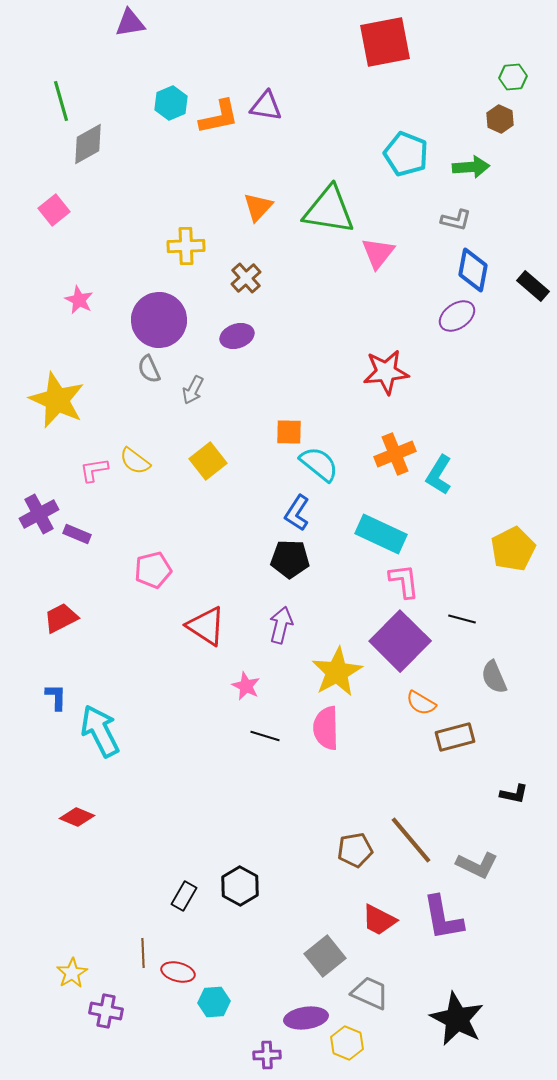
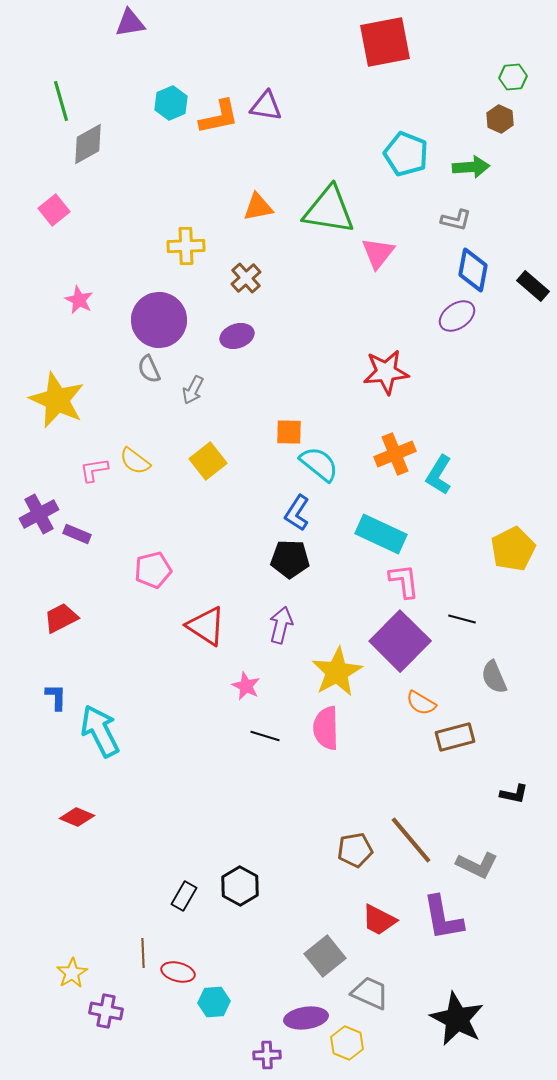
orange triangle at (258, 207): rotated 36 degrees clockwise
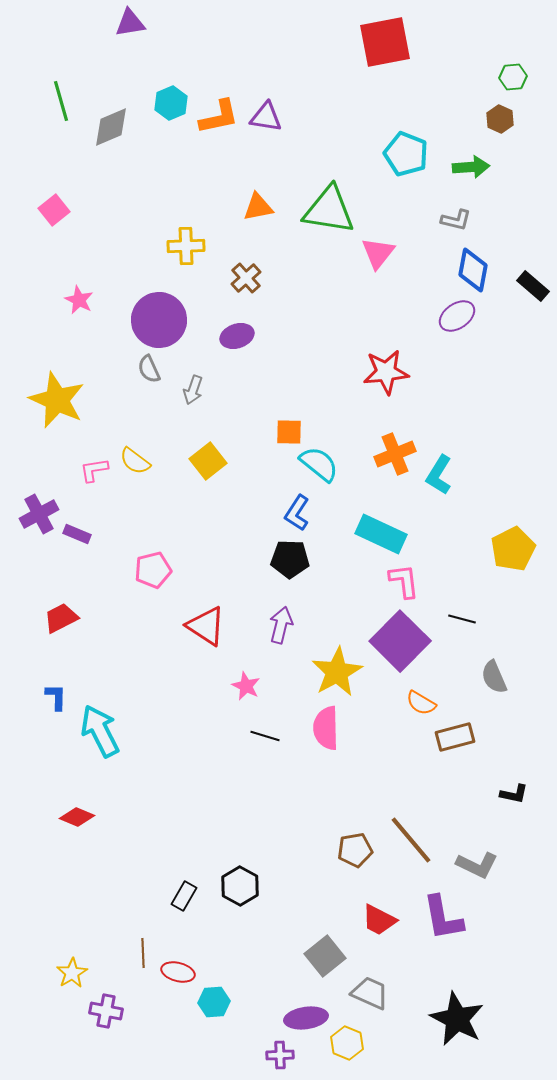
purple triangle at (266, 106): moved 11 px down
gray diamond at (88, 144): moved 23 px right, 17 px up; rotated 6 degrees clockwise
gray arrow at (193, 390): rotated 8 degrees counterclockwise
purple cross at (267, 1055): moved 13 px right
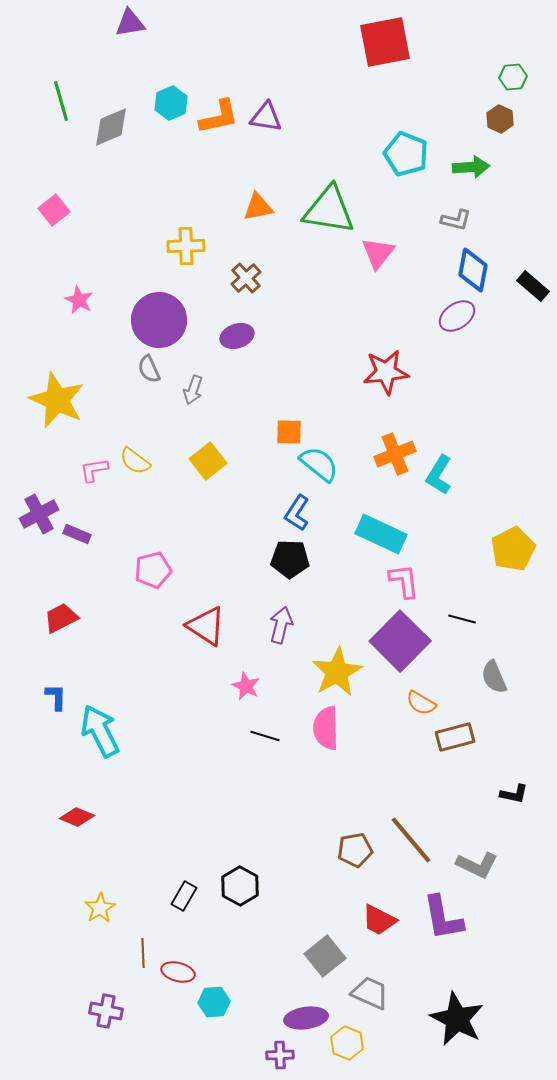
yellow star at (72, 973): moved 28 px right, 65 px up
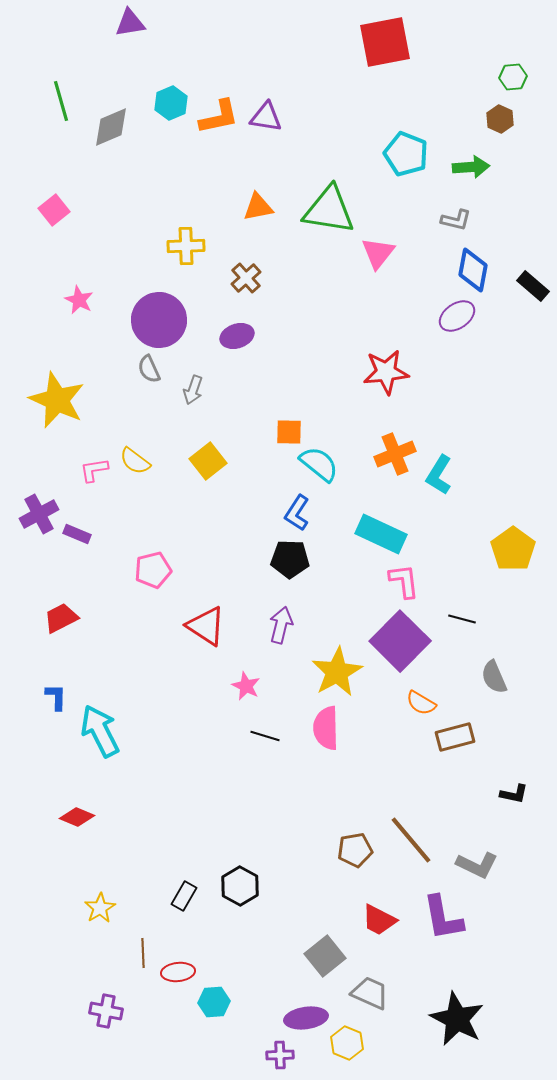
yellow pentagon at (513, 549): rotated 9 degrees counterclockwise
red ellipse at (178, 972): rotated 20 degrees counterclockwise
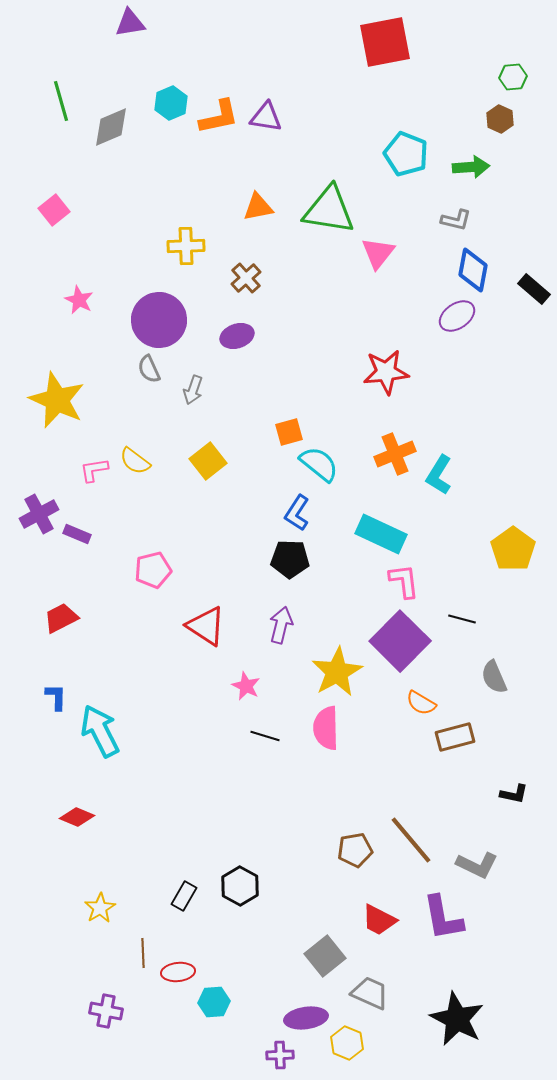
black rectangle at (533, 286): moved 1 px right, 3 px down
orange square at (289, 432): rotated 16 degrees counterclockwise
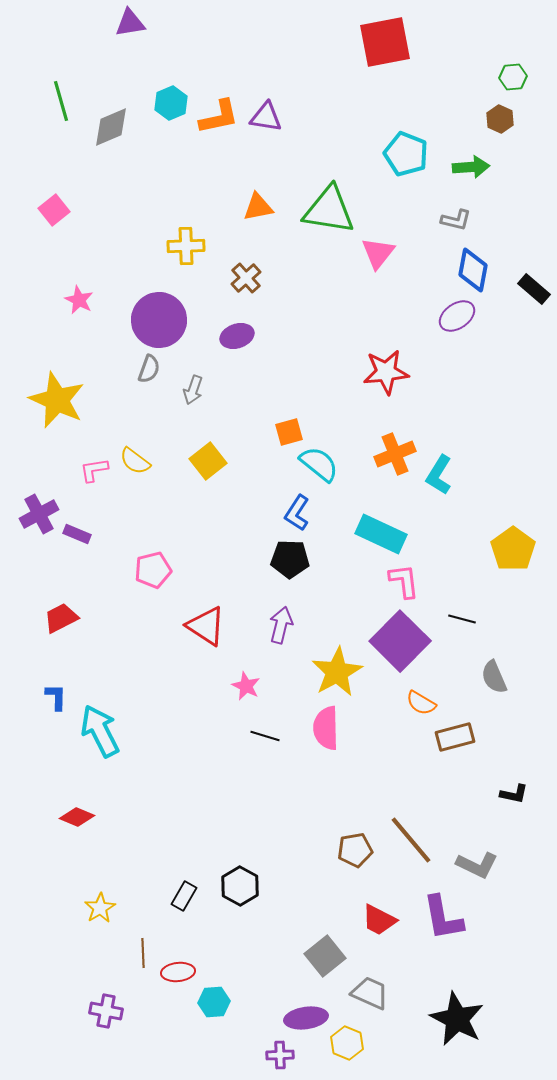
gray semicircle at (149, 369): rotated 136 degrees counterclockwise
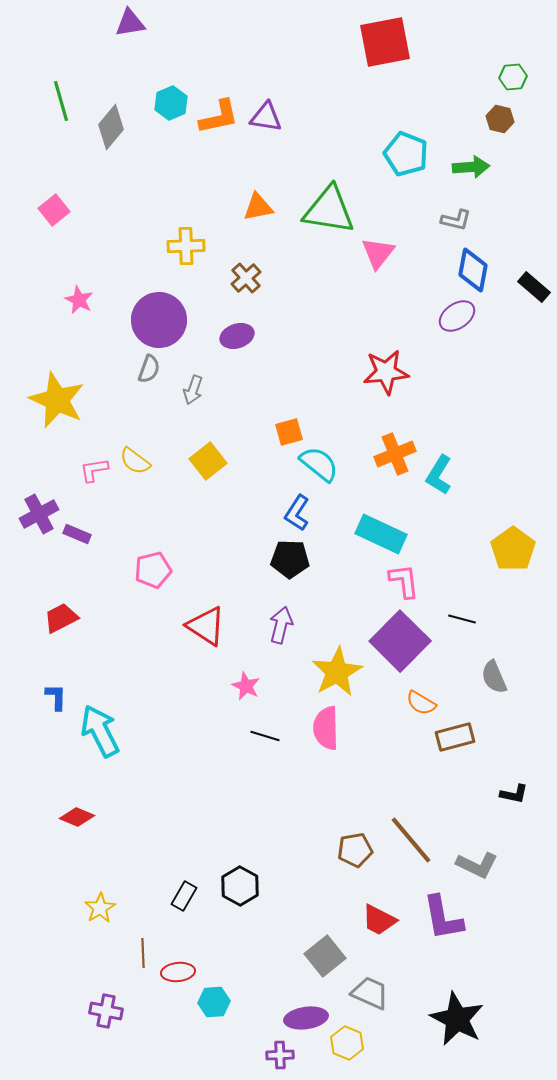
brown hexagon at (500, 119): rotated 12 degrees counterclockwise
gray diamond at (111, 127): rotated 27 degrees counterclockwise
black rectangle at (534, 289): moved 2 px up
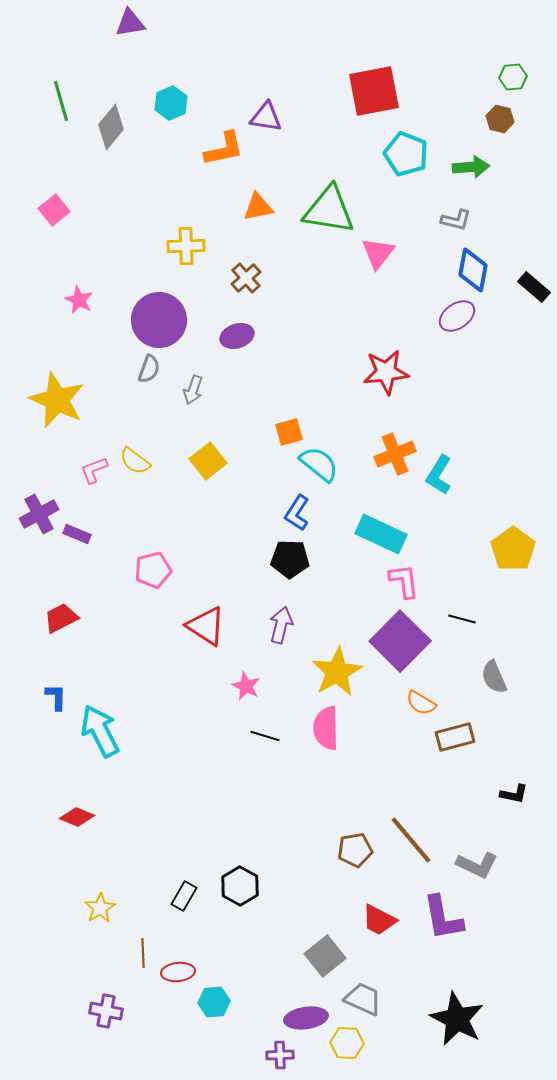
red square at (385, 42): moved 11 px left, 49 px down
orange L-shape at (219, 117): moved 5 px right, 32 px down
pink L-shape at (94, 470): rotated 12 degrees counterclockwise
gray trapezoid at (370, 993): moved 7 px left, 6 px down
yellow hexagon at (347, 1043): rotated 20 degrees counterclockwise
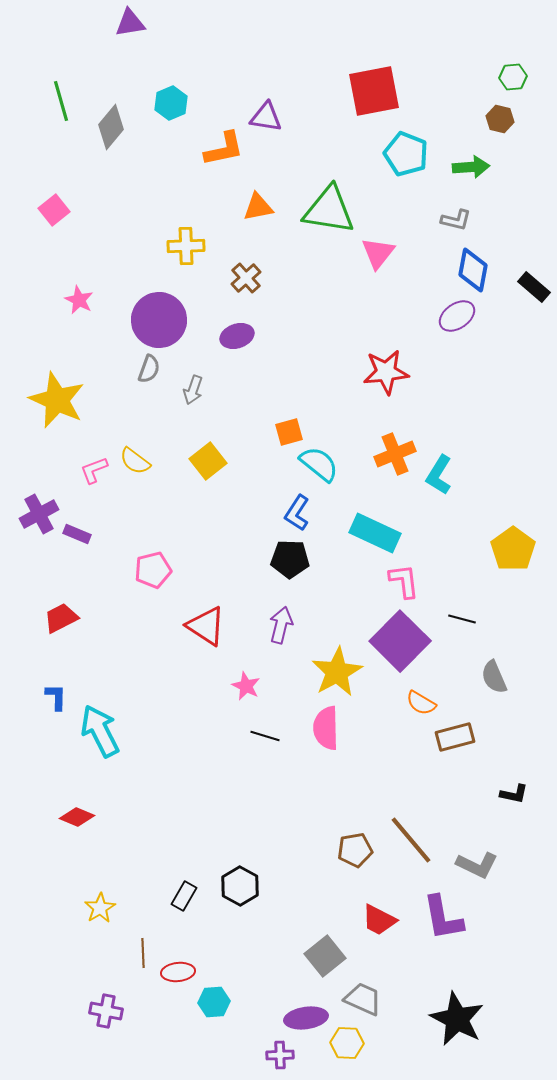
cyan rectangle at (381, 534): moved 6 px left, 1 px up
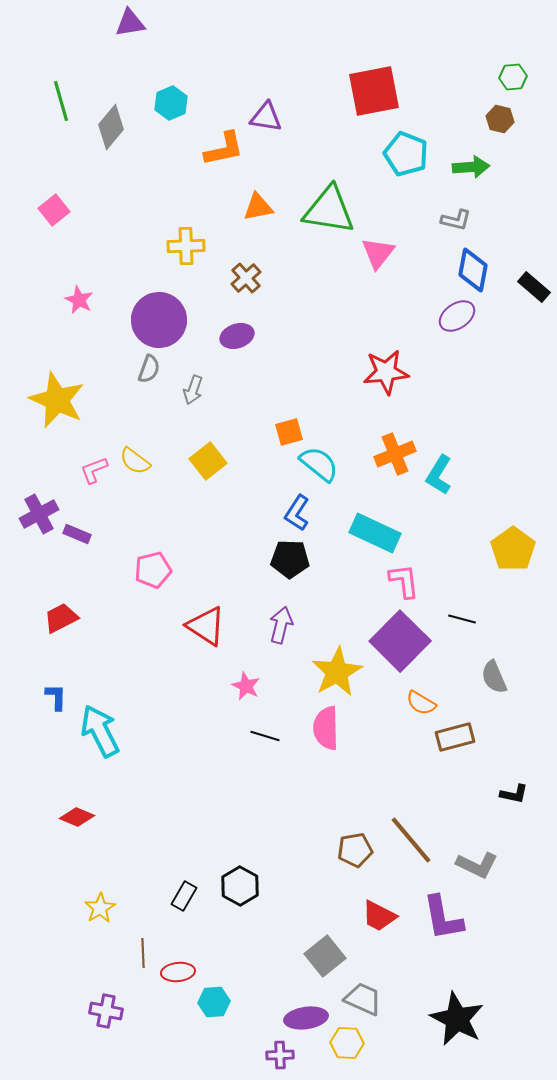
red trapezoid at (379, 920): moved 4 px up
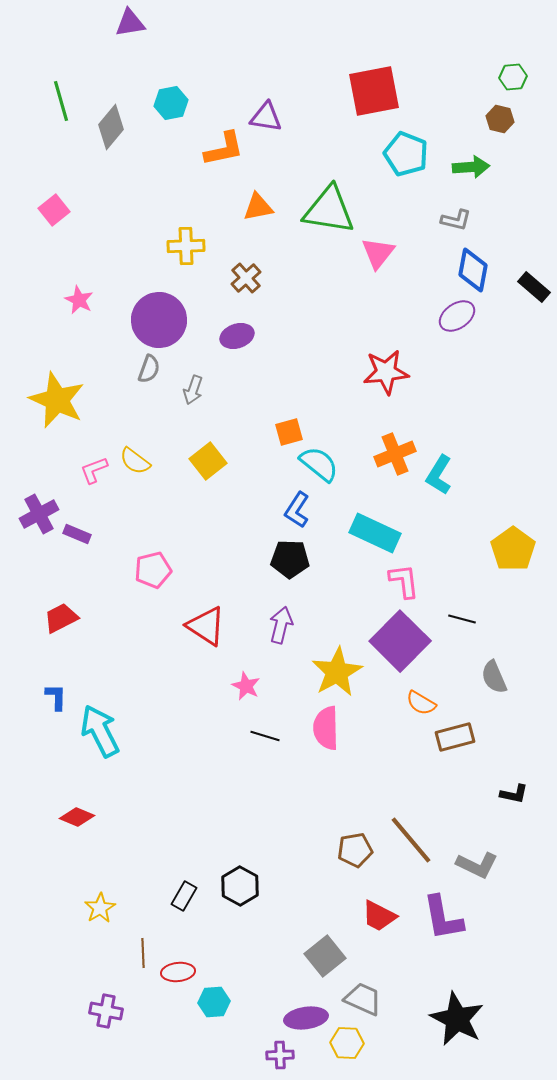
cyan hexagon at (171, 103): rotated 12 degrees clockwise
blue L-shape at (297, 513): moved 3 px up
